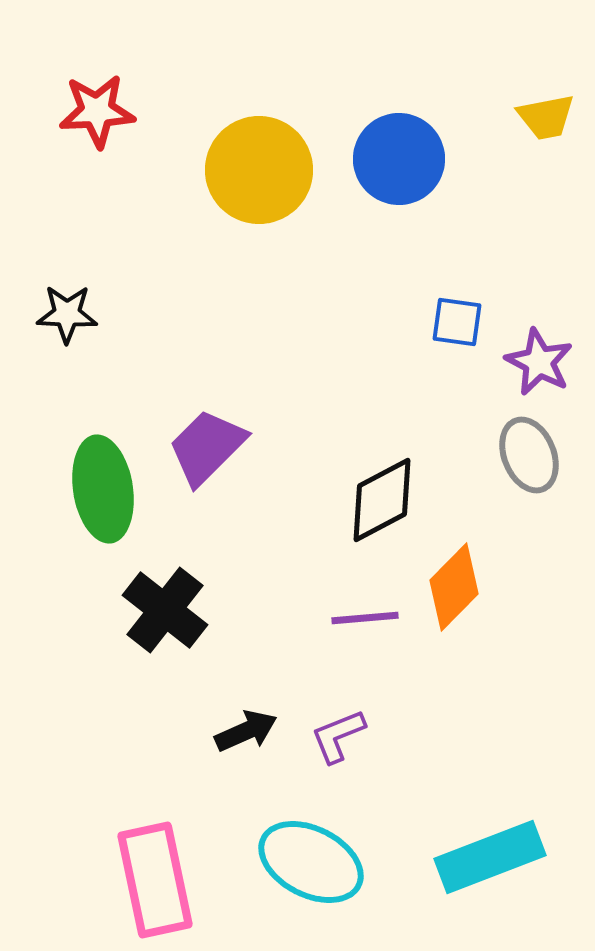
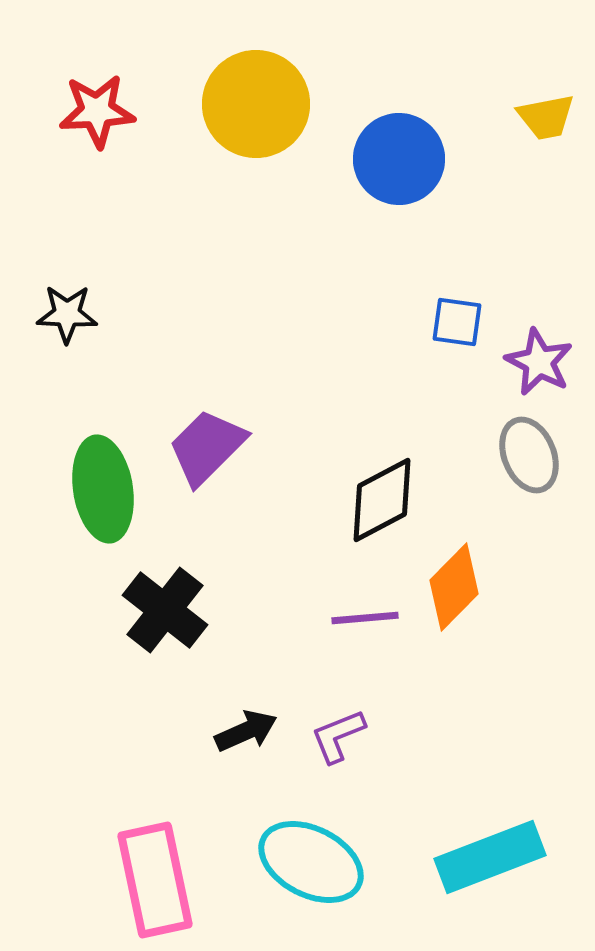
yellow circle: moved 3 px left, 66 px up
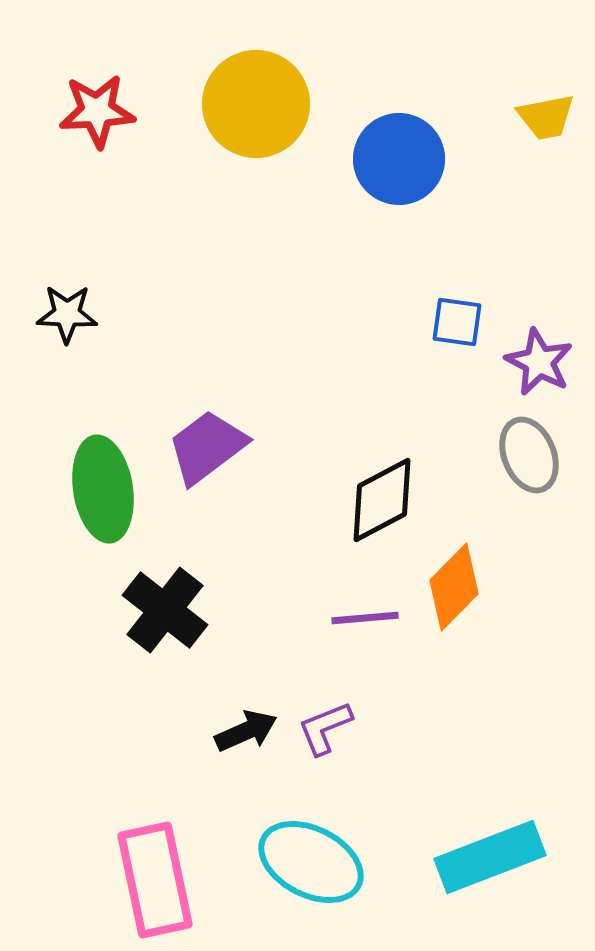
purple trapezoid: rotated 8 degrees clockwise
purple L-shape: moved 13 px left, 8 px up
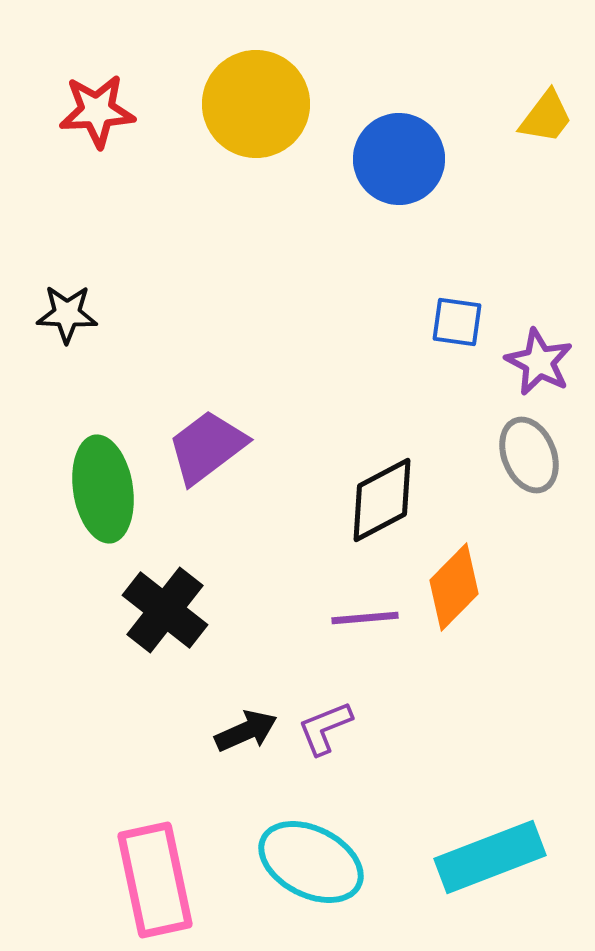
yellow trapezoid: rotated 42 degrees counterclockwise
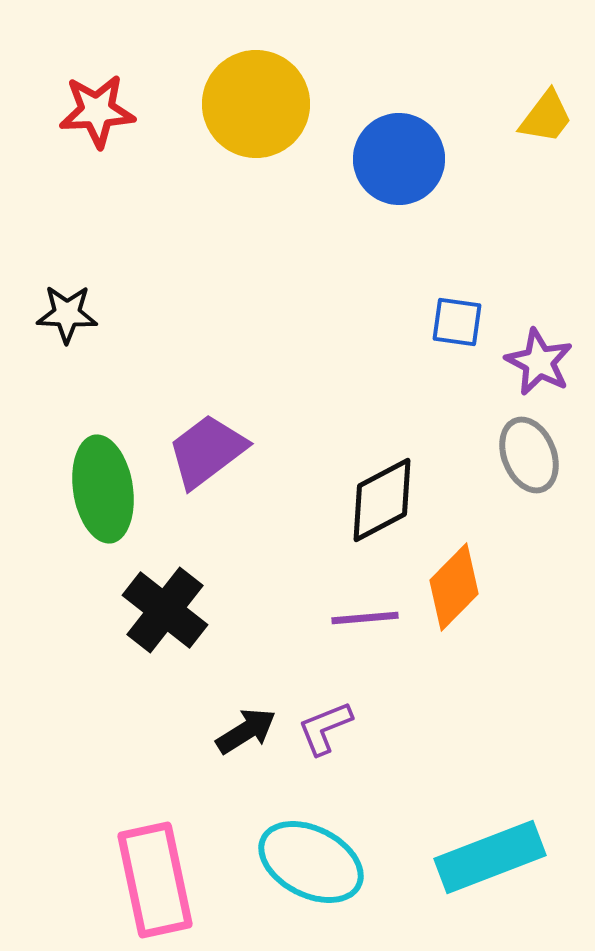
purple trapezoid: moved 4 px down
black arrow: rotated 8 degrees counterclockwise
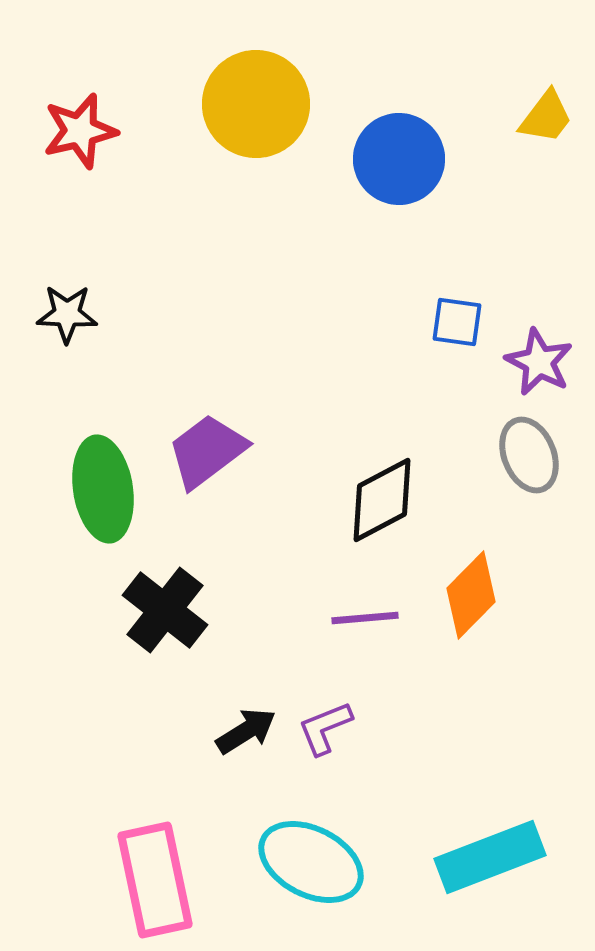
red star: moved 17 px left, 20 px down; rotated 10 degrees counterclockwise
orange diamond: moved 17 px right, 8 px down
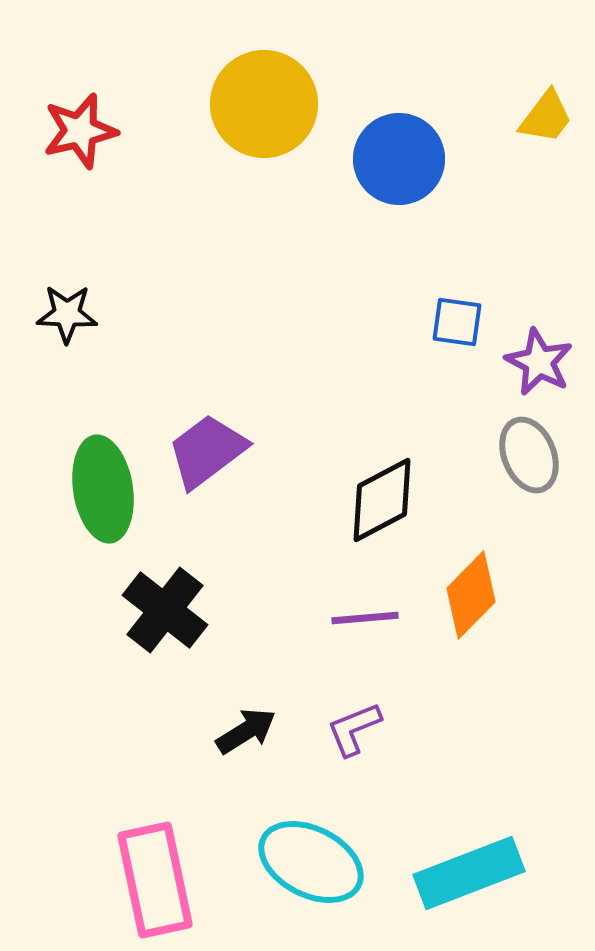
yellow circle: moved 8 px right
purple L-shape: moved 29 px right, 1 px down
cyan rectangle: moved 21 px left, 16 px down
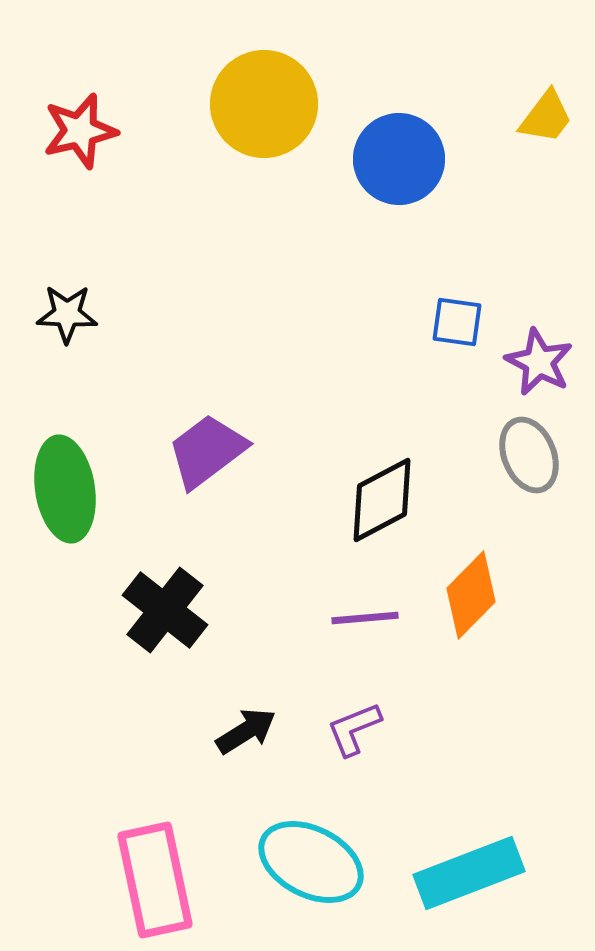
green ellipse: moved 38 px left
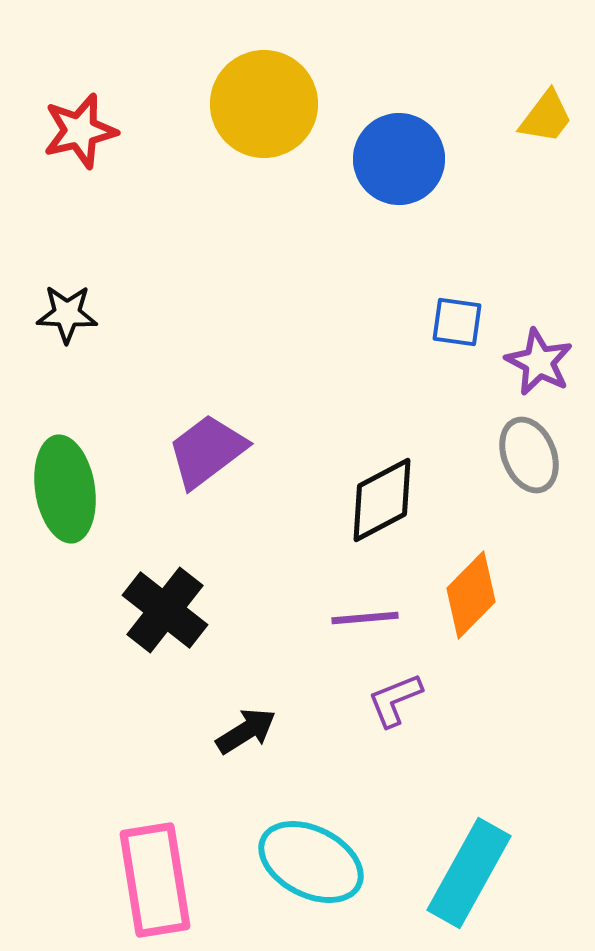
purple L-shape: moved 41 px right, 29 px up
cyan rectangle: rotated 40 degrees counterclockwise
pink rectangle: rotated 3 degrees clockwise
